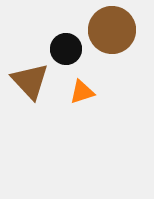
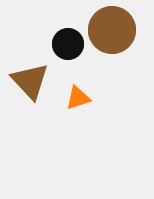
black circle: moved 2 px right, 5 px up
orange triangle: moved 4 px left, 6 px down
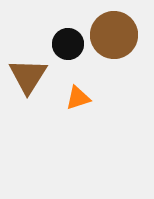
brown circle: moved 2 px right, 5 px down
brown triangle: moved 2 px left, 5 px up; rotated 15 degrees clockwise
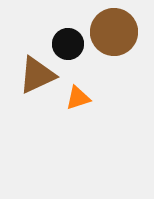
brown circle: moved 3 px up
brown triangle: moved 9 px right, 1 px up; rotated 33 degrees clockwise
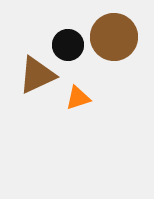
brown circle: moved 5 px down
black circle: moved 1 px down
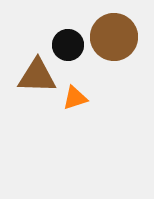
brown triangle: moved 1 px down; rotated 27 degrees clockwise
orange triangle: moved 3 px left
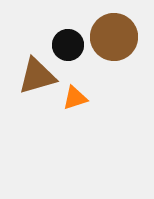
brown triangle: rotated 18 degrees counterclockwise
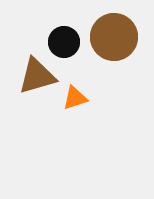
black circle: moved 4 px left, 3 px up
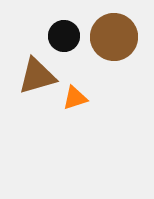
black circle: moved 6 px up
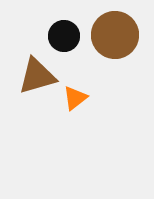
brown circle: moved 1 px right, 2 px up
orange triangle: rotated 20 degrees counterclockwise
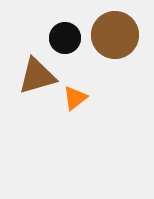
black circle: moved 1 px right, 2 px down
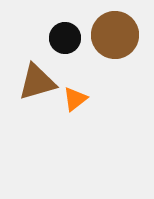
brown triangle: moved 6 px down
orange triangle: moved 1 px down
